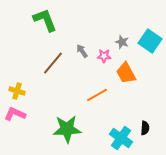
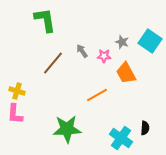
green L-shape: rotated 12 degrees clockwise
pink L-shape: rotated 110 degrees counterclockwise
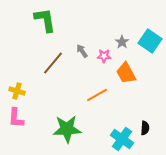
gray star: rotated 16 degrees clockwise
pink L-shape: moved 1 px right, 4 px down
cyan cross: moved 1 px right, 1 px down
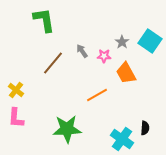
green L-shape: moved 1 px left
yellow cross: moved 1 px left, 1 px up; rotated 21 degrees clockwise
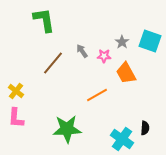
cyan square: rotated 15 degrees counterclockwise
yellow cross: moved 1 px down
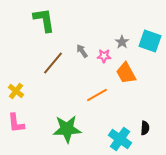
pink L-shape: moved 5 px down; rotated 10 degrees counterclockwise
cyan cross: moved 2 px left
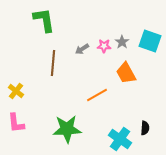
gray arrow: moved 2 px up; rotated 88 degrees counterclockwise
pink star: moved 10 px up
brown line: rotated 35 degrees counterclockwise
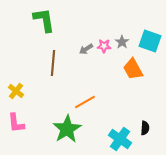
gray arrow: moved 4 px right
orange trapezoid: moved 7 px right, 4 px up
orange line: moved 12 px left, 7 px down
green star: rotated 28 degrees counterclockwise
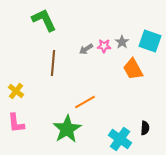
green L-shape: rotated 16 degrees counterclockwise
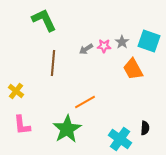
cyan square: moved 1 px left
pink L-shape: moved 6 px right, 2 px down
